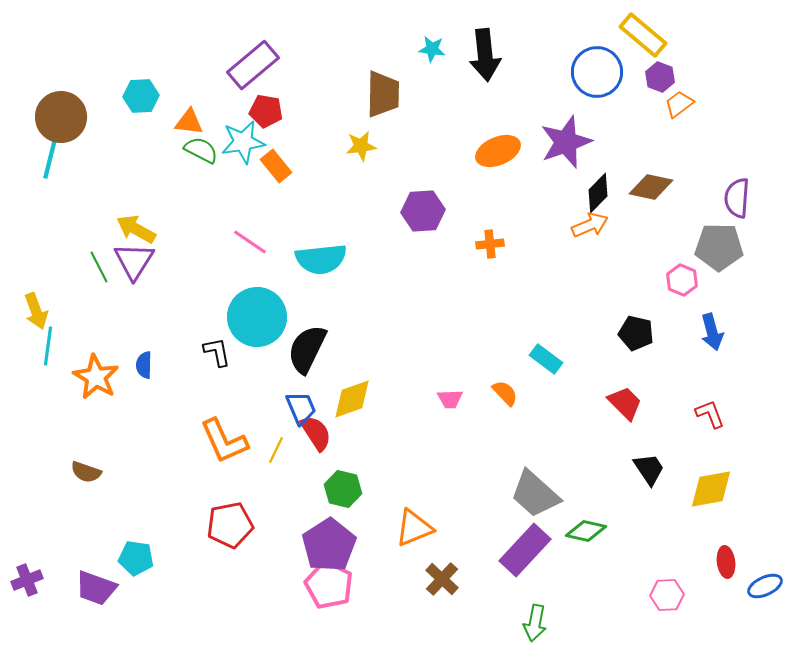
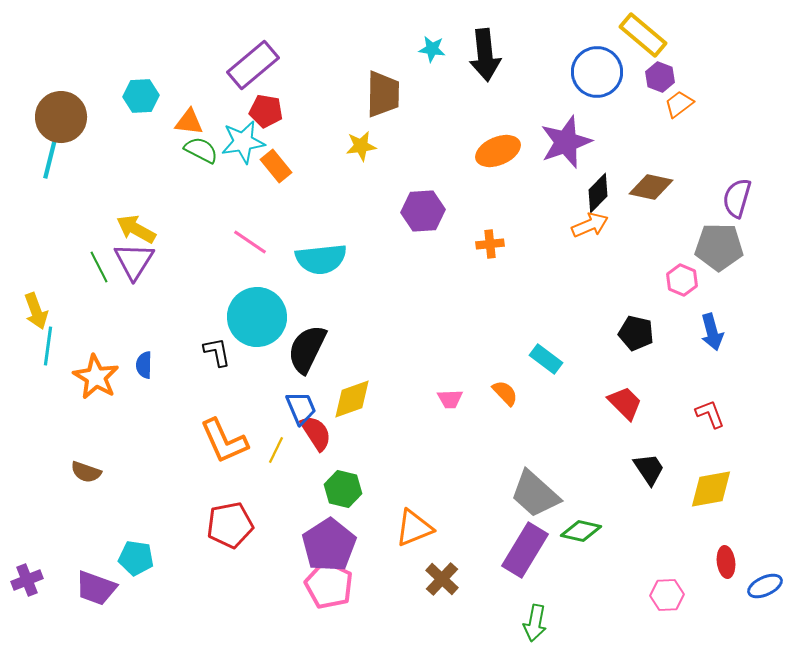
purple semicircle at (737, 198): rotated 12 degrees clockwise
green diamond at (586, 531): moved 5 px left
purple rectangle at (525, 550): rotated 12 degrees counterclockwise
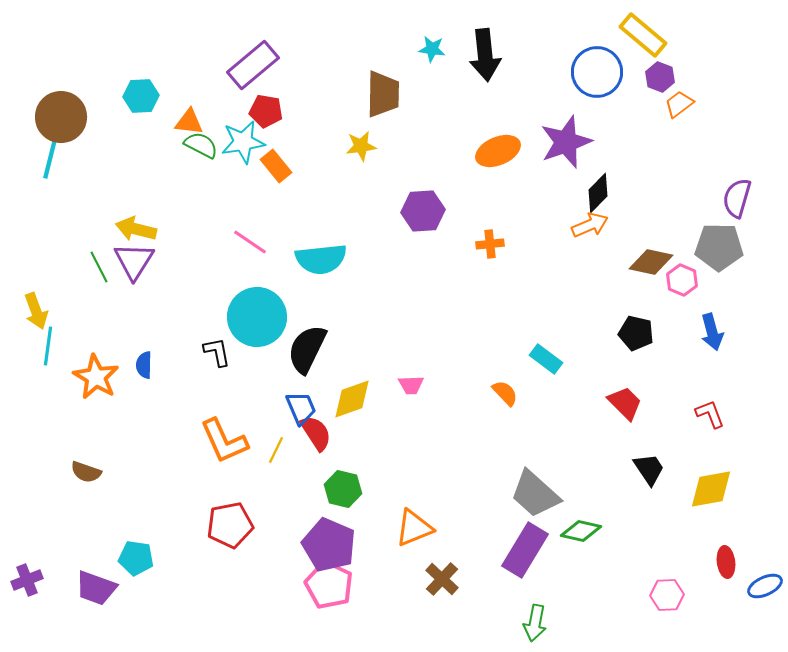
green semicircle at (201, 150): moved 5 px up
brown diamond at (651, 187): moved 75 px down
yellow arrow at (136, 229): rotated 15 degrees counterclockwise
pink trapezoid at (450, 399): moved 39 px left, 14 px up
purple pentagon at (329, 545): rotated 16 degrees counterclockwise
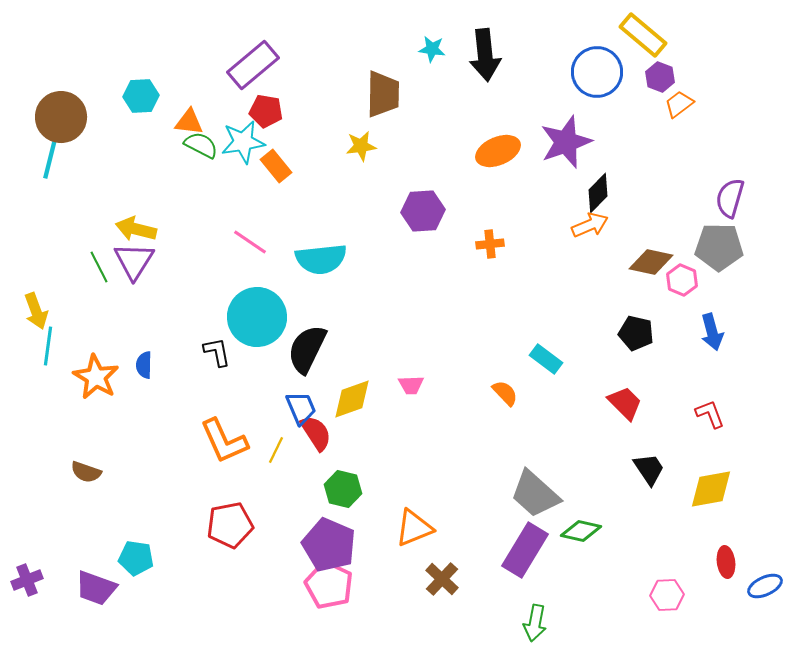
purple semicircle at (737, 198): moved 7 px left
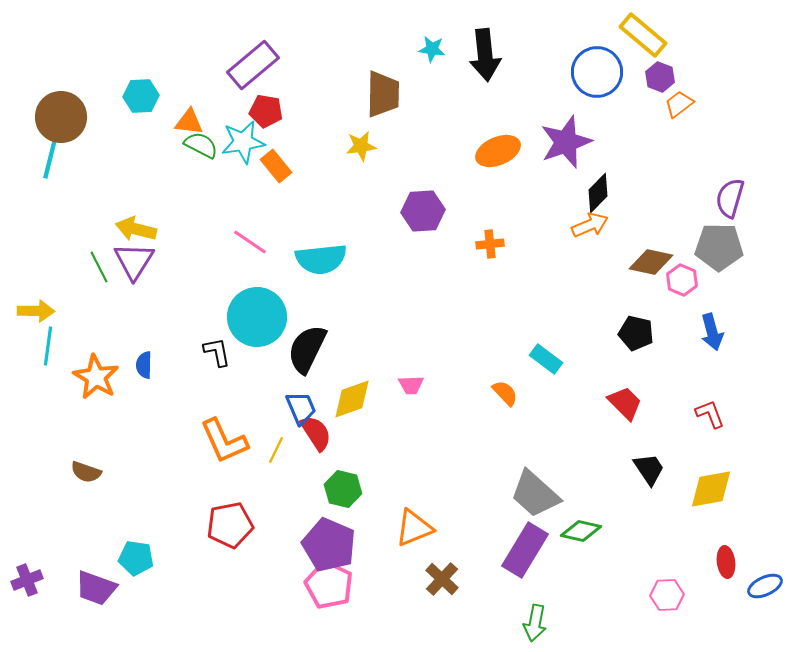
yellow arrow at (36, 311): rotated 69 degrees counterclockwise
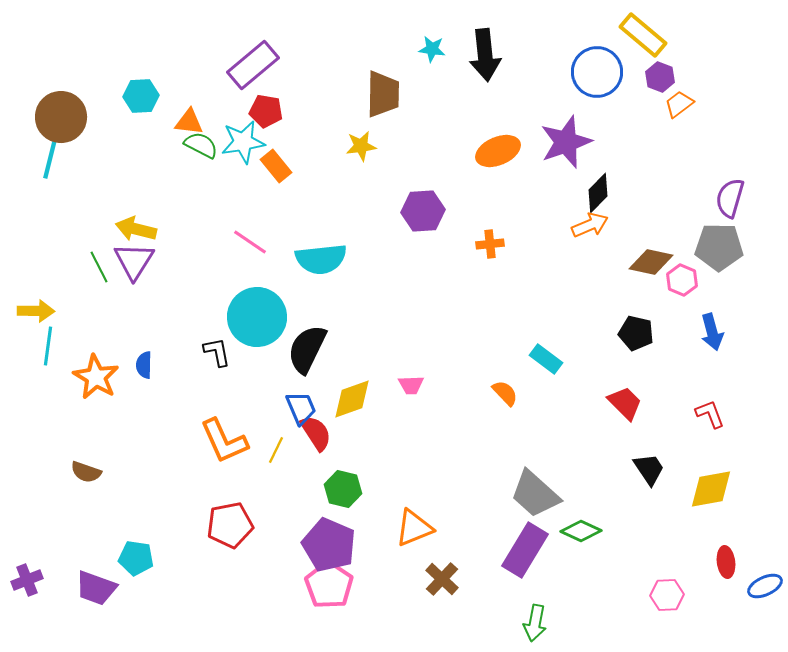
green diamond at (581, 531): rotated 12 degrees clockwise
pink pentagon at (329, 585): rotated 9 degrees clockwise
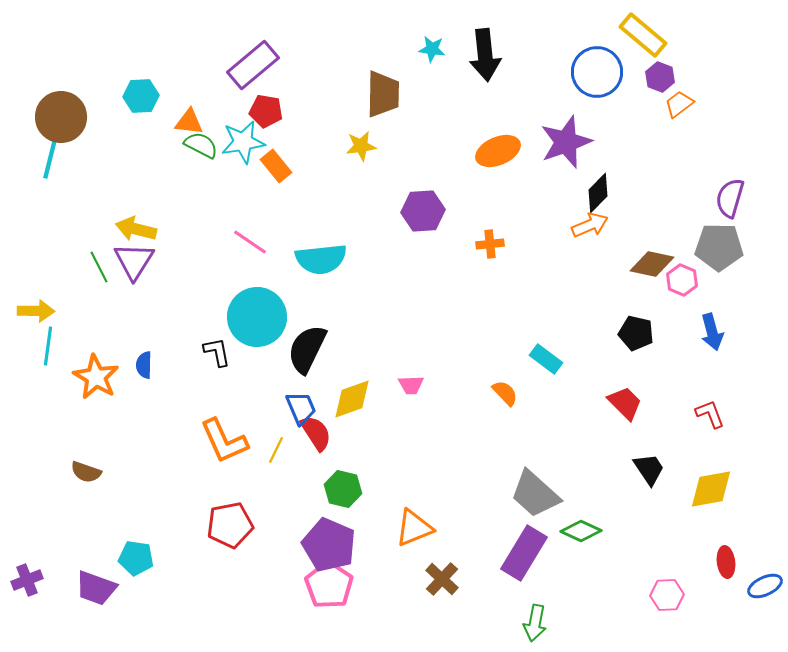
brown diamond at (651, 262): moved 1 px right, 2 px down
purple rectangle at (525, 550): moved 1 px left, 3 px down
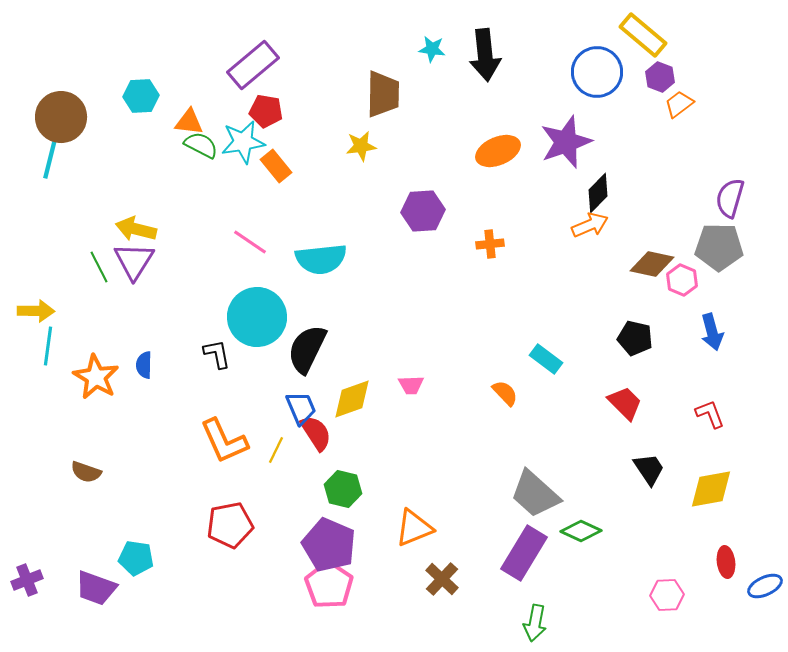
black pentagon at (636, 333): moved 1 px left, 5 px down
black L-shape at (217, 352): moved 2 px down
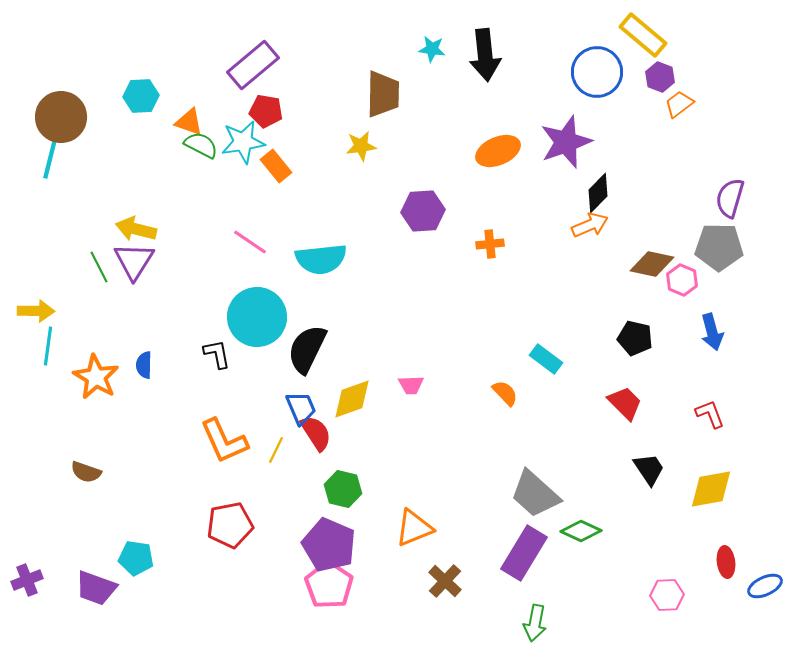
orange triangle at (189, 122): rotated 12 degrees clockwise
brown cross at (442, 579): moved 3 px right, 2 px down
